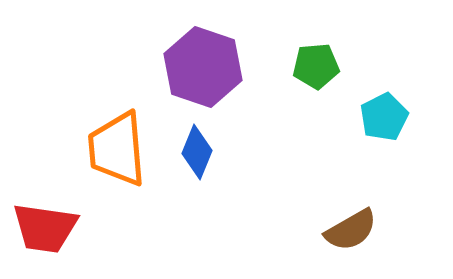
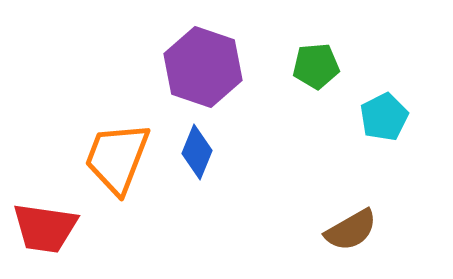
orange trapezoid: moved 9 px down; rotated 26 degrees clockwise
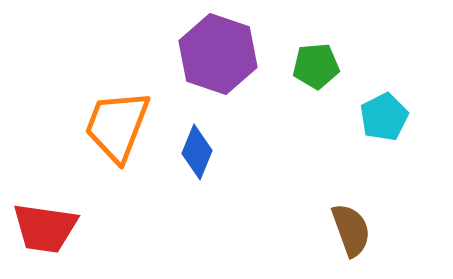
purple hexagon: moved 15 px right, 13 px up
orange trapezoid: moved 32 px up
brown semicircle: rotated 80 degrees counterclockwise
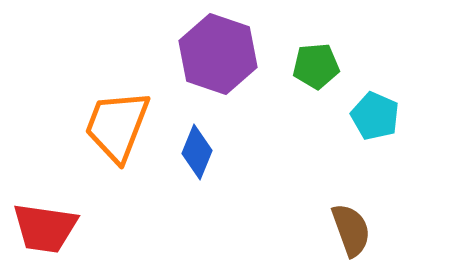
cyan pentagon: moved 9 px left, 1 px up; rotated 21 degrees counterclockwise
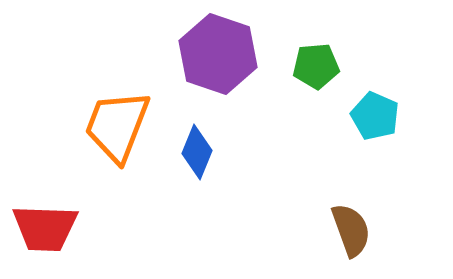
red trapezoid: rotated 6 degrees counterclockwise
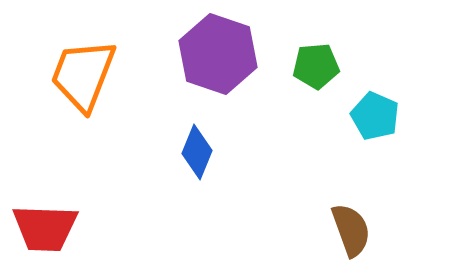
orange trapezoid: moved 34 px left, 51 px up
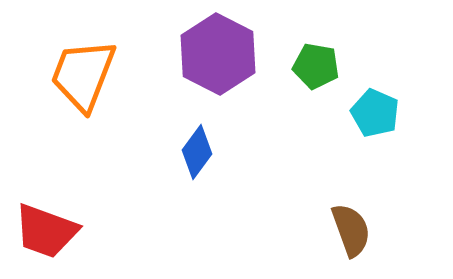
purple hexagon: rotated 8 degrees clockwise
green pentagon: rotated 15 degrees clockwise
cyan pentagon: moved 3 px up
blue diamond: rotated 14 degrees clockwise
red trapezoid: moved 1 px right, 3 px down; rotated 18 degrees clockwise
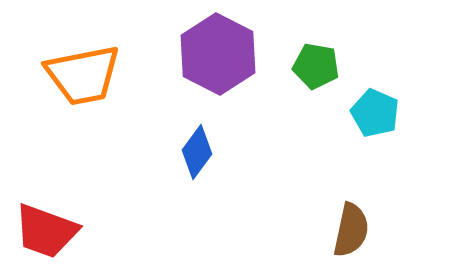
orange trapezoid: rotated 122 degrees counterclockwise
brown semicircle: rotated 32 degrees clockwise
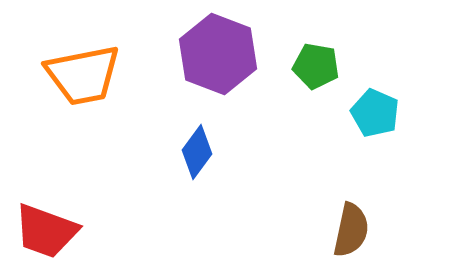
purple hexagon: rotated 6 degrees counterclockwise
